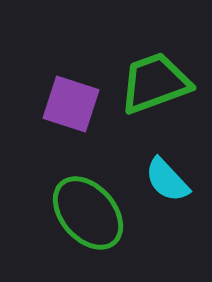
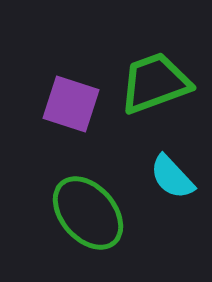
cyan semicircle: moved 5 px right, 3 px up
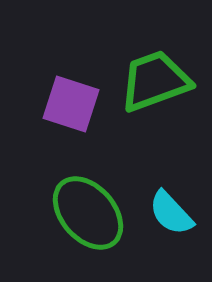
green trapezoid: moved 2 px up
cyan semicircle: moved 1 px left, 36 px down
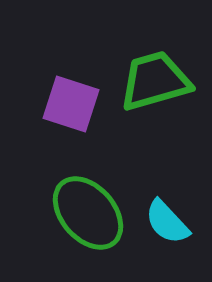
green trapezoid: rotated 4 degrees clockwise
cyan semicircle: moved 4 px left, 9 px down
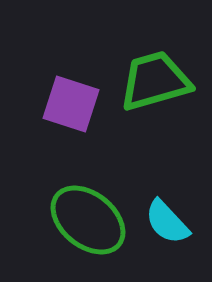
green ellipse: moved 7 px down; rotated 10 degrees counterclockwise
